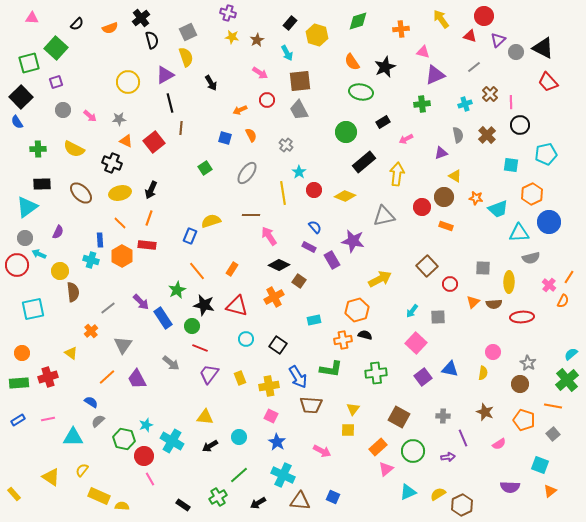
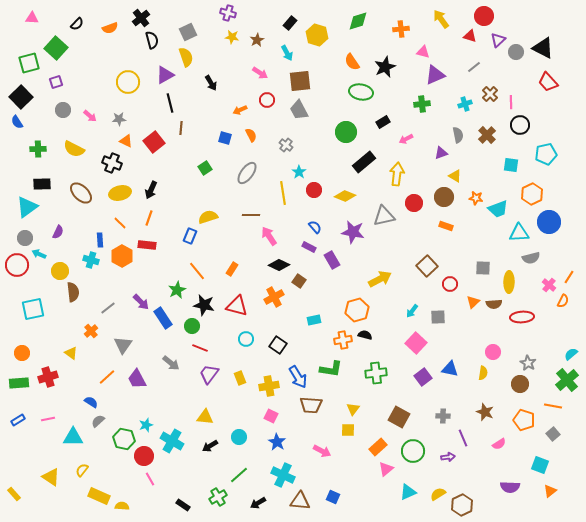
red circle at (422, 207): moved 8 px left, 4 px up
yellow semicircle at (211, 221): moved 3 px left, 4 px up
purple star at (353, 241): moved 9 px up
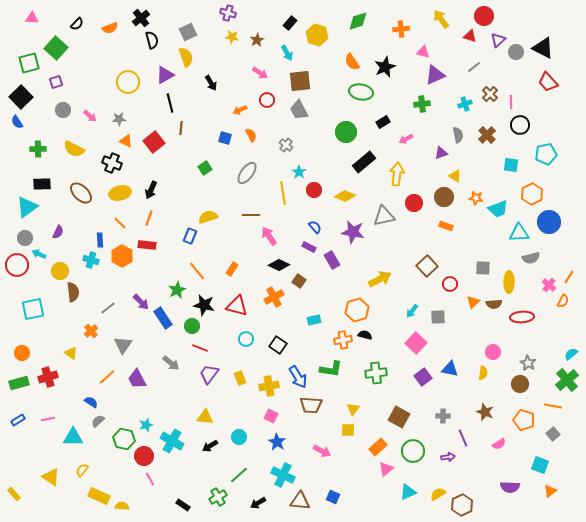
green rectangle at (19, 383): rotated 12 degrees counterclockwise
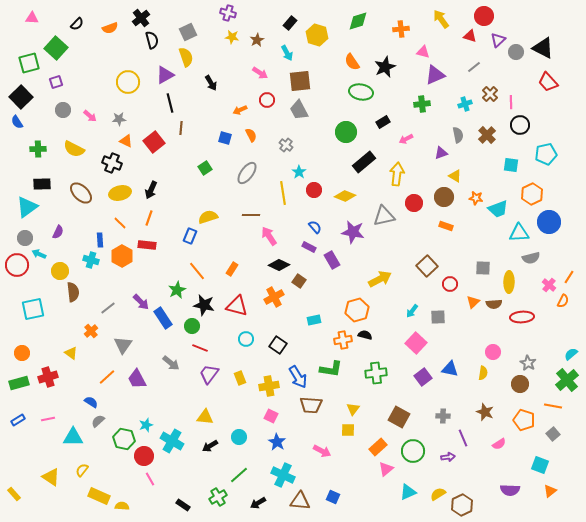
purple semicircle at (510, 487): moved 3 px down
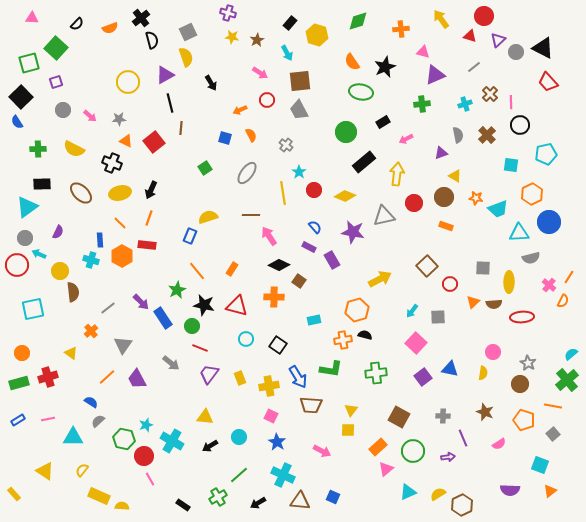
orange cross at (274, 297): rotated 30 degrees clockwise
yellow triangle at (353, 409): moved 2 px left, 1 px down
yellow triangle at (51, 477): moved 6 px left, 6 px up
